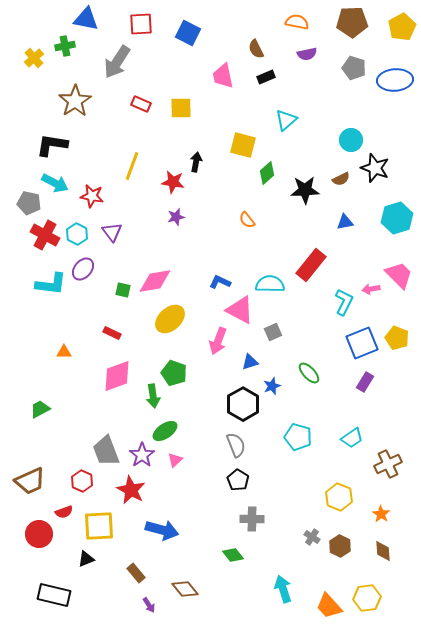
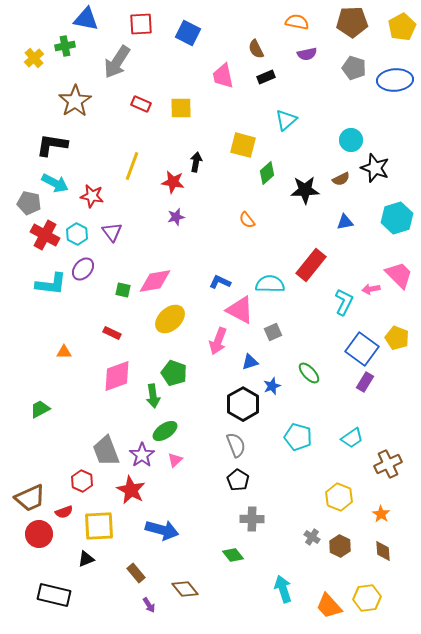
blue square at (362, 343): moved 6 px down; rotated 32 degrees counterclockwise
brown trapezoid at (30, 481): moved 17 px down
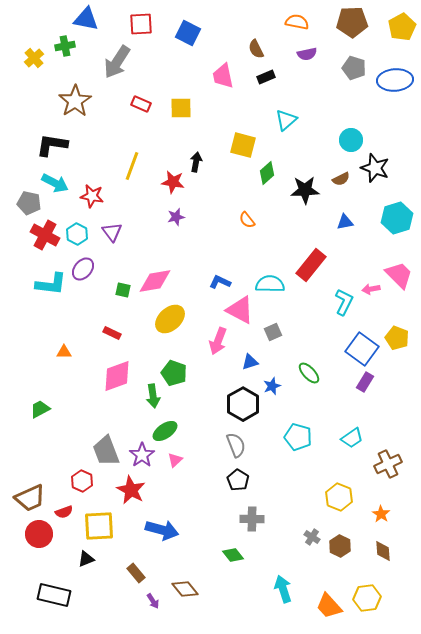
purple arrow at (149, 605): moved 4 px right, 4 px up
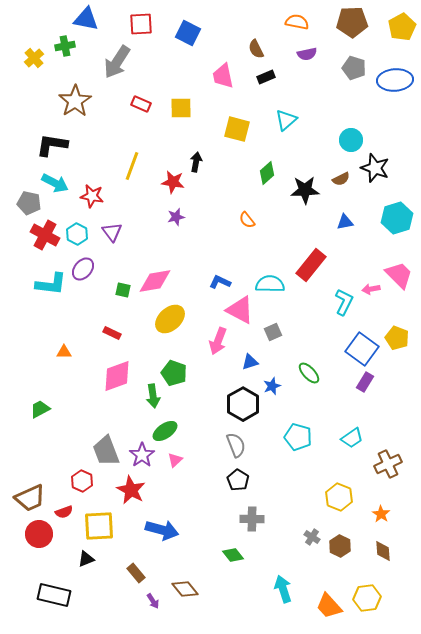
yellow square at (243, 145): moved 6 px left, 16 px up
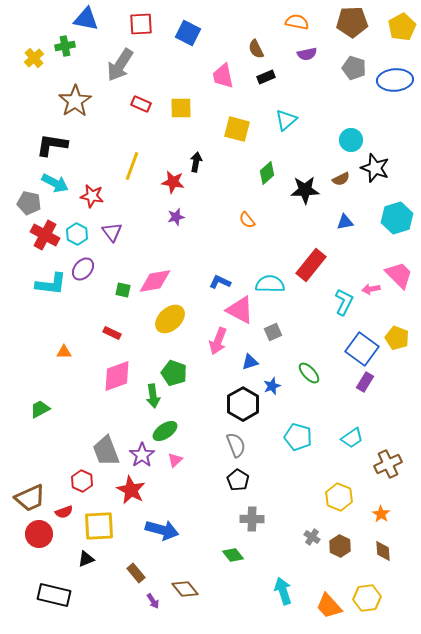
gray arrow at (117, 62): moved 3 px right, 3 px down
cyan arrow at (283, 589): moved 2 px down
